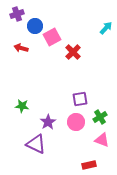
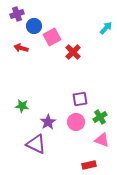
blue circle: moved 1 px left
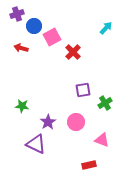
purple square: moved 3 px right, 9 px up
green cross: moved 5 px right, 14 px up
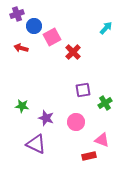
purple star: moved 2 px left, 4 px up; rotated 21 degrees counterclockwise
red rectangle: moved 9 px up
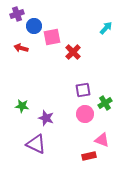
pink square: rotated 18 degrees clockwise
pink circle: moved 9 px right, 8 px up
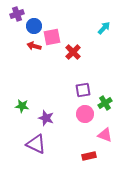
cyan arrow: moved 2 px left
red arrow: moved 13 px right, 2 px up
pink triangle: moved 3 px right, 5 px up
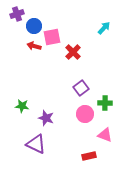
purple square: moved 2 px left, 2 px up; rotated 28 degrees counterclockwise
green cross: rotated 32 degrees clockwise
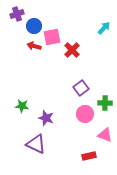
red cross: moved 1 px left, 2 px up
